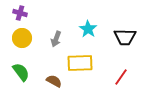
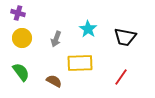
purple cross: moved 2 px left
black trapezoid: rotated 10 degrees clockwise
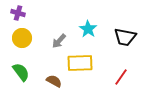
gray arrow: moved 3 px right, 2 px down; rotated 21 degrees clockwise
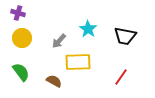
black trapezoid: moved 1 px up
yellow rectangle: moved 2 px left, 1 px up
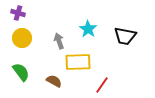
gray arrow: rotated 119 degrees clockwise
red line: moved 19 px left, 8 px down
